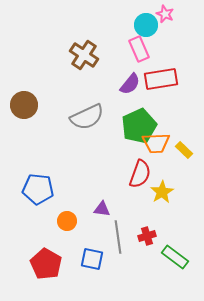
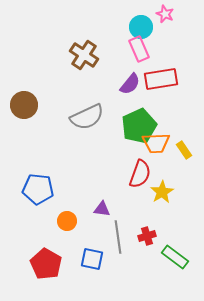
cyan circle: moved 5 px left, 2 px down
yellow rectangle: rotated 12 degrees clockwise
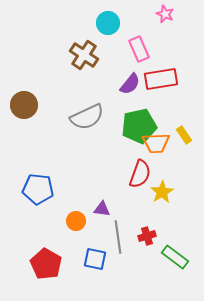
cyan circle: moved 33 px left, 4 px up
green pentagon: rotated 12 degrees clockwise
yellow rectangle: moved 15 px up
orange circle: moved 9 px right
blue square: moved 3 px right
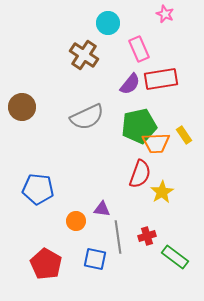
brown circle: moved 2 px left, 2 px down
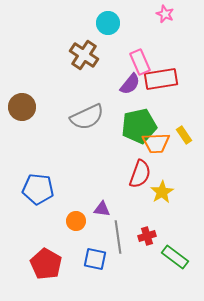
pink rectangle: moved 1 px right, 13 px down
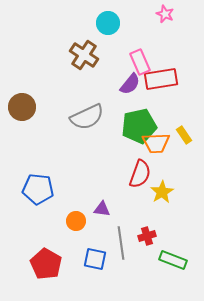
gray line: moved 3 px right, 6 px down
green rectangle: moved 2 px left, 3 px down; rotated 16 degrees counterclockwise
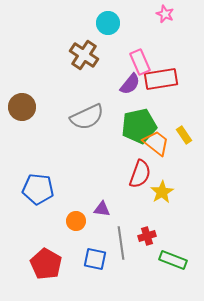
orange trapezoid: rotated 140 degrees counterclockwise
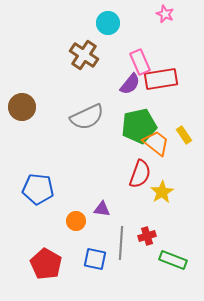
gray line: rotated 12 degrees clockwise
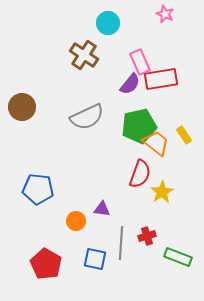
green rectangle: moved 5 px right, 3 px up
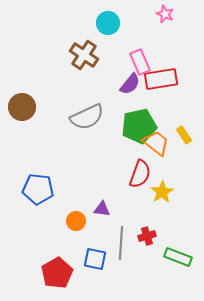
red pentagon: moved 11 px right, 9 px down; rotated 12 degrees clockwise
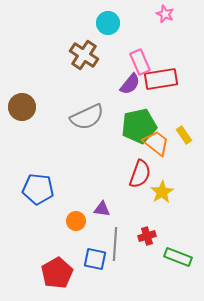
gray line: moved 6 px left, 1 px down
